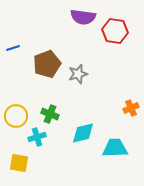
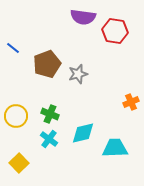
blue line: rotated 56 degrees clockwise
orange cross: moved 6 px up
cyan cross: moved 12 px right, 2 px down; rotated 36 degrees counterclockwise
yellow square: rotated 36 degrees clockwise
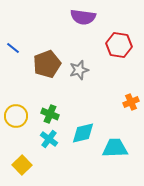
red hexagon: moved 4 px right, 14 px down
gray star: moved 1 px right, 4 px up
yellow square: moved 3 px right, 2 px down
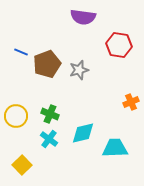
blue line: moved 8 px right, 4 px down; rotated 16 degrees counterclockwise
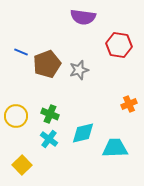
orange cross: moved 2 px left, 2 px down
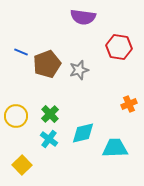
red hexagon: moved 2 px down
green cross: rotated 24 degrees clockwise
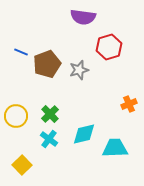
red hexagon: moved 10 px left; rotated 25 degrees counterclockwise
cyan diamond: moved 1 px right, 1 px down
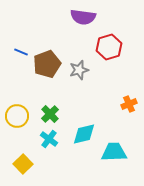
yellow circle: moved 1 px right
cyan trapezoid: moved 1 px left, 4 px down
yellow square: moved 1 px right, 1 px up
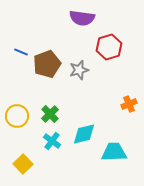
purple semicircle: moved 1 px left, 1 px down
cyan cross: moved 3 px right, 2 px down
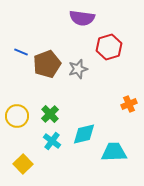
gray star: moved 1 px left, 1 px up
